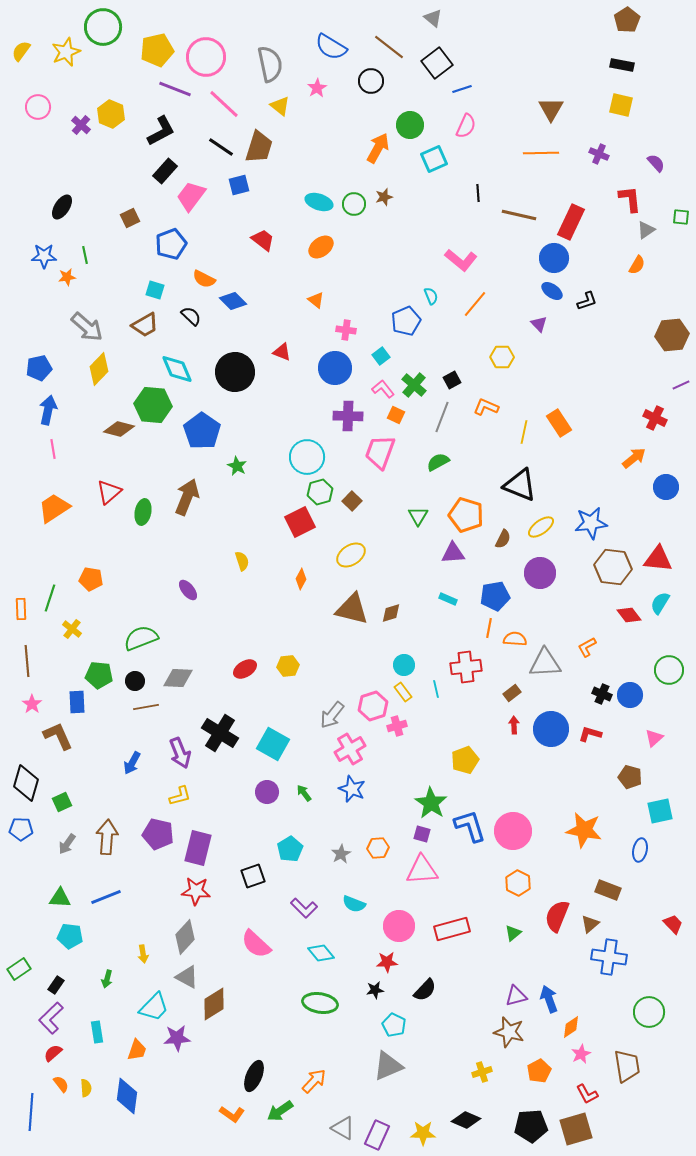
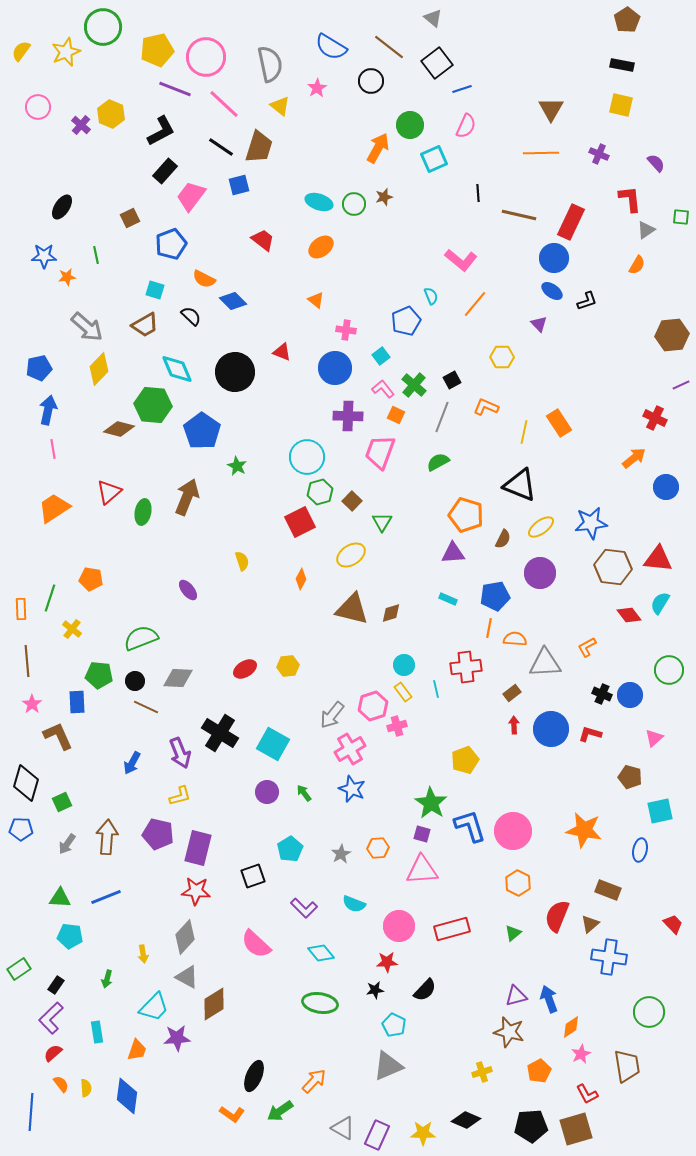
green line at (85, 255): moved 11 px right
green triangle at (418, 516): moved 36 px left, 6 px down
brown line at (146, 707): rotated 35 degrees clockwise
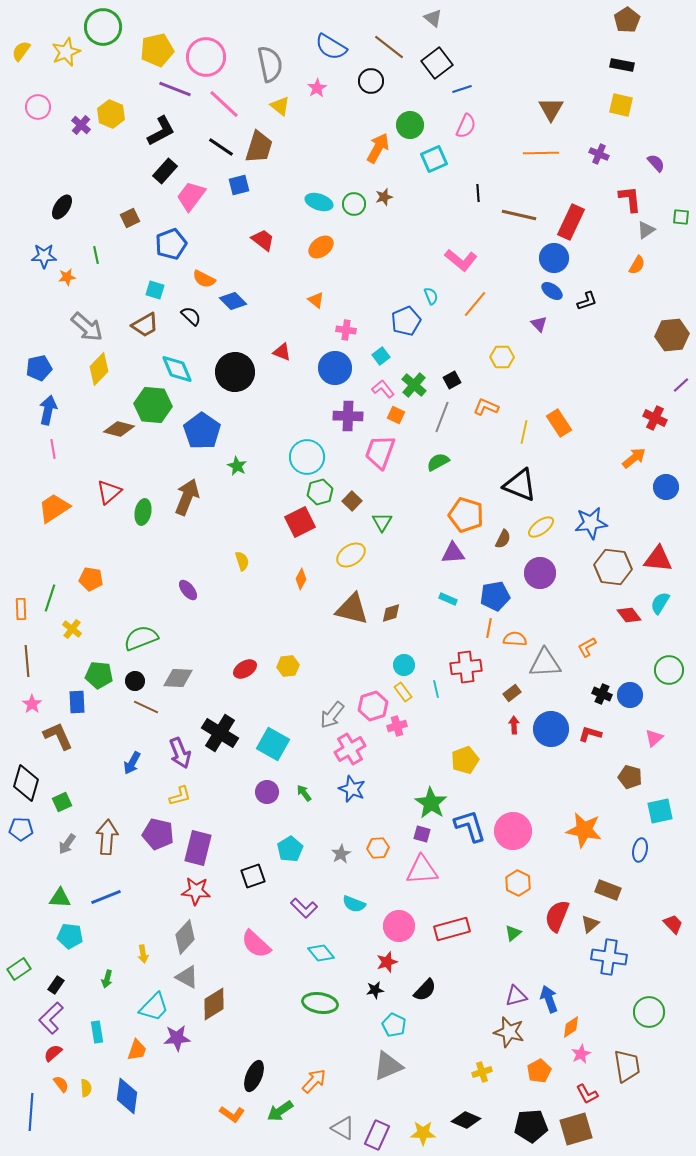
purple line at (681, 385): rotated 18 degrees counterclockwise
red star at (387, 962): rotated 15 degrees counterclockwise
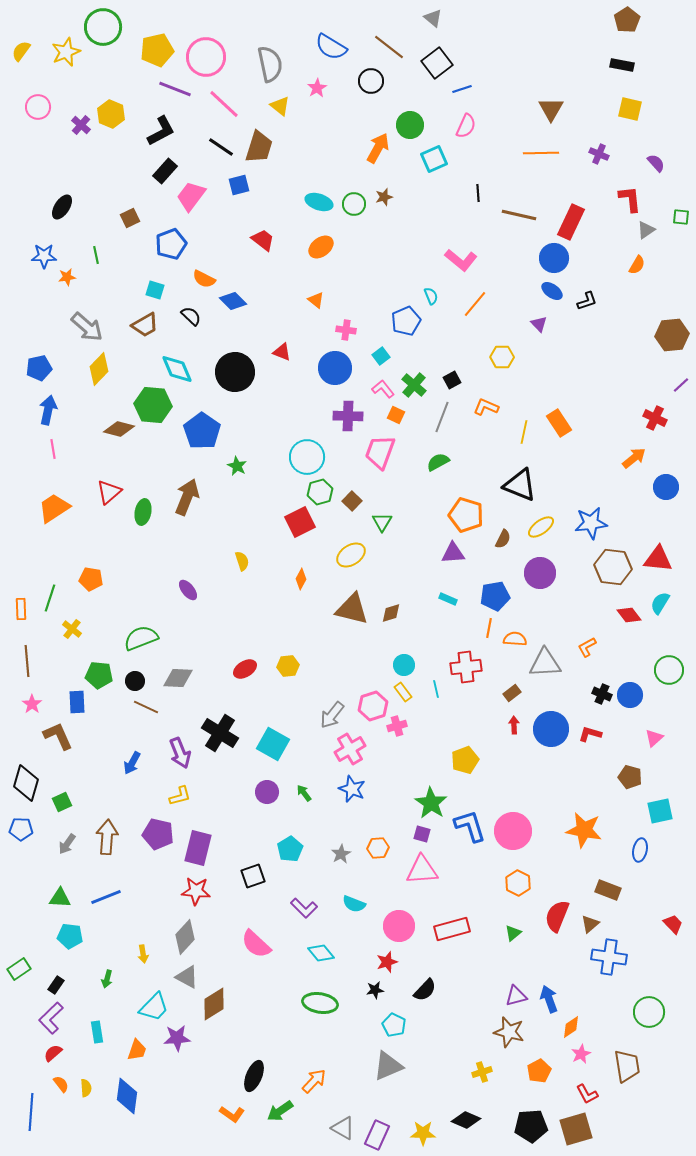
yellow square at (621, 105): moved 9 px right, 4 px down
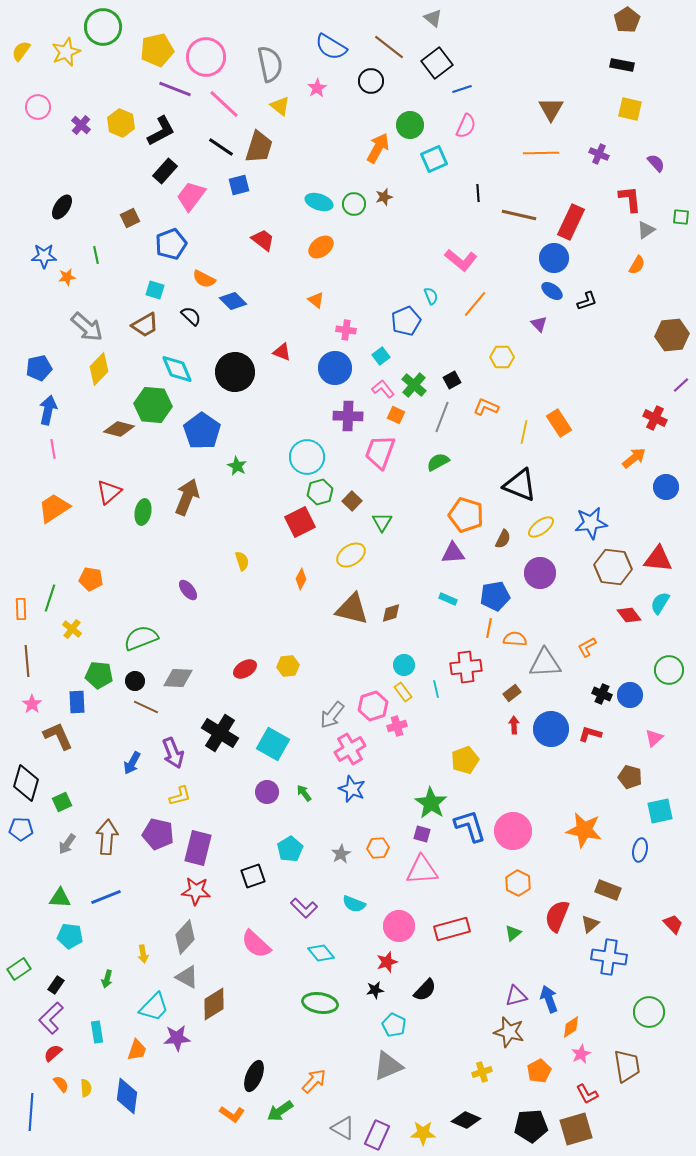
yellow hexagon at (111, 114): moved 10 px right, 9 px down
purple arrow at (180, 753): moved 7 px left
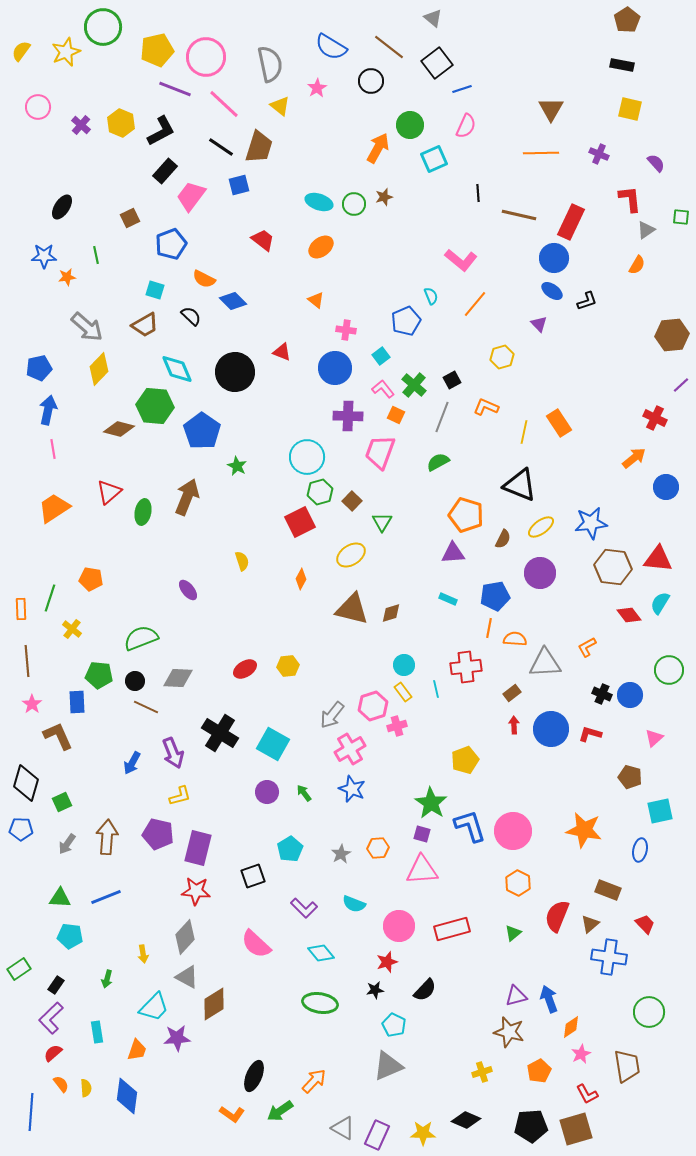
yellow hexagon at (502, 357): rotated 15 degrees counterclockwise
green hexagon at (153, 405): moved 2 px right, 1 px down
red trapezoid at (673, 924): moved 28 px left
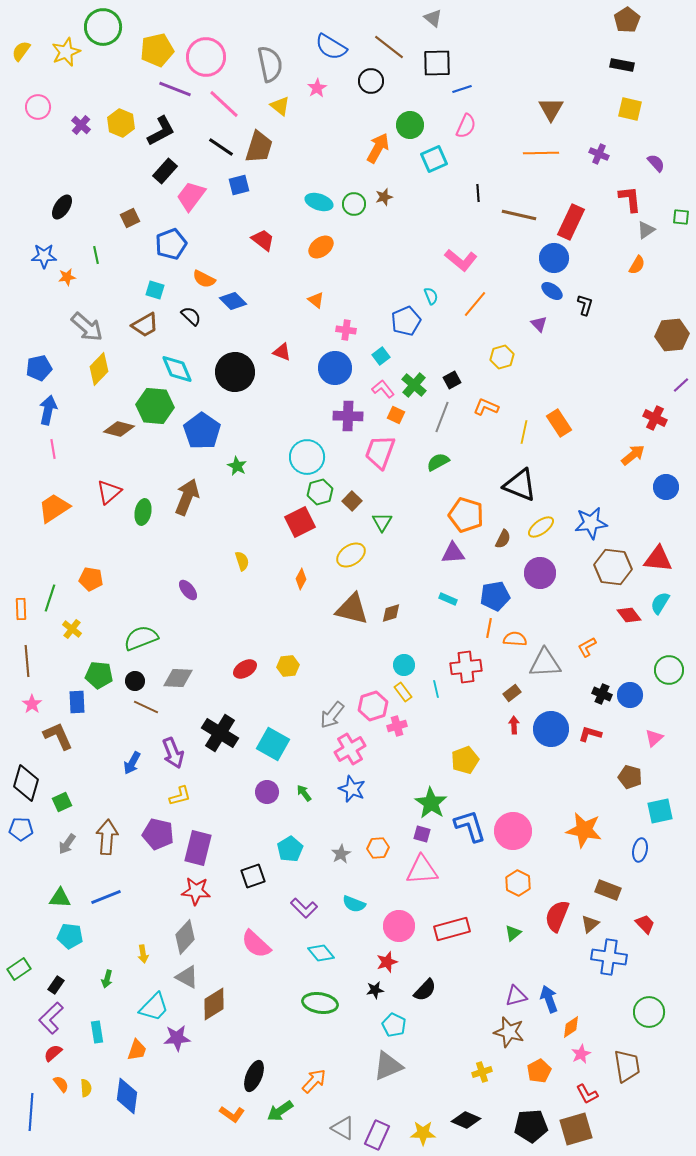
black square at (437, 63): rotated 36 degrees clockwise
black L-shape at (587, 301): moved 2 px left, 4 px down; rotated 55 degrees counterclockwise
orange arrow at (634, 458): moved 1 px left, 3 px up
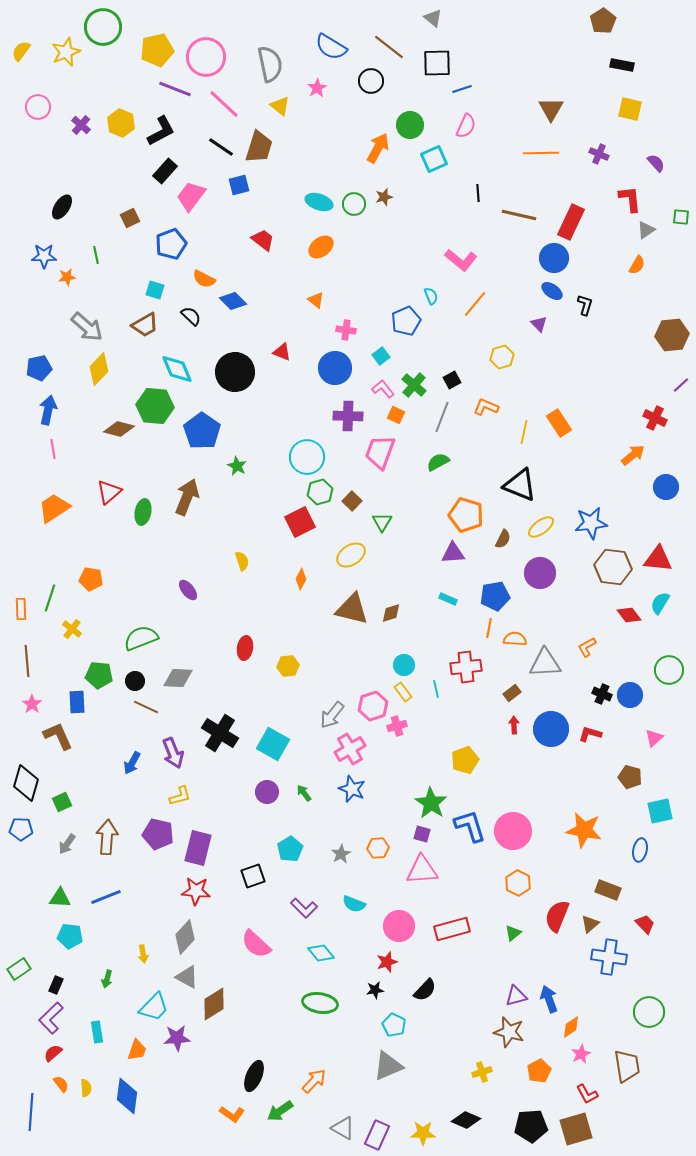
brown pentagon at (627, 20): moved 24 px left, 1 px down
red ellipse at (245, 669): moved 21 px up; rotated 50 degrees counterclockwise
black rectangle at (56, 985): rotated 12 degrees counterclockwise
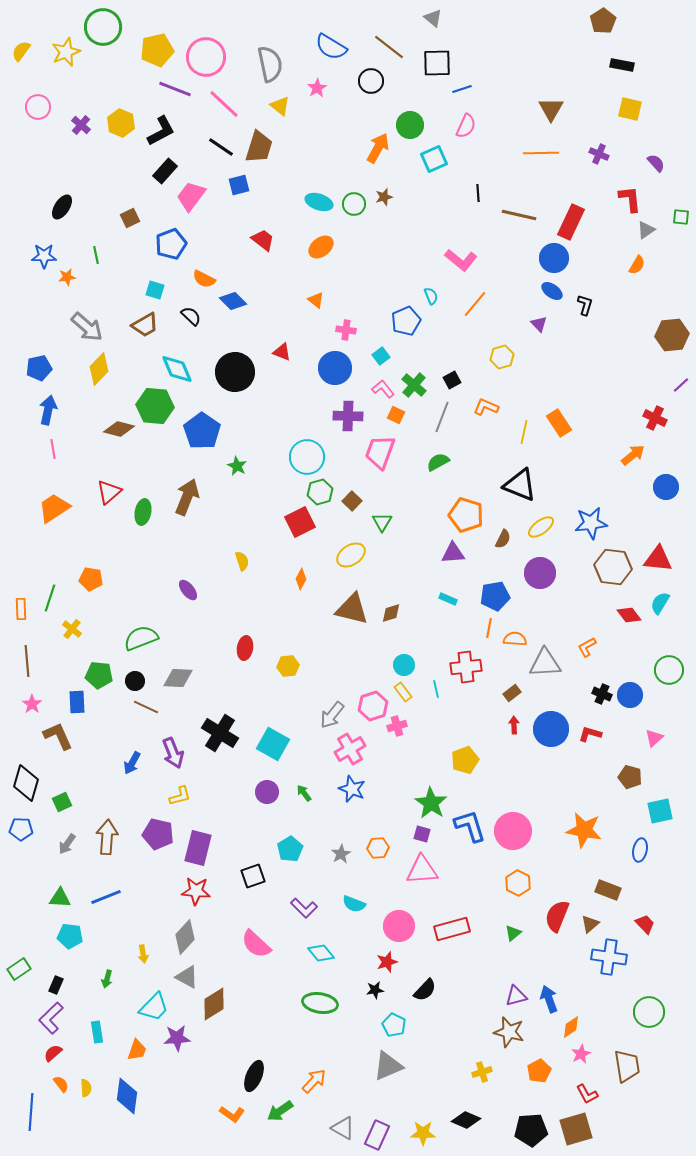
black pentagon at (531, 1126): moved 4 px down
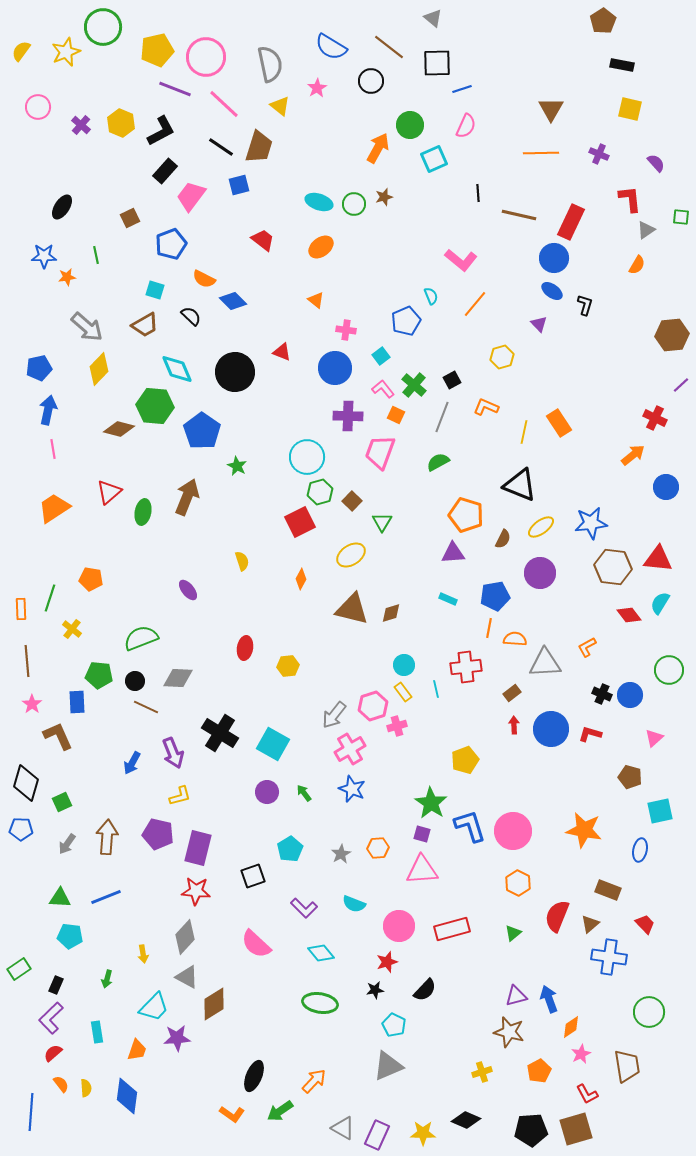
gray arrow at (332, 715): moved 2 px right
